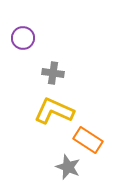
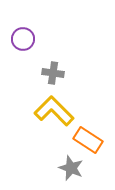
purple circle: moved 1 px down
yellow L-shape: rotated 21 degrees clockwise
gray star: moved 3 px right, 1 px down
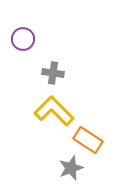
gray star: rotated 30 degrees clockwise
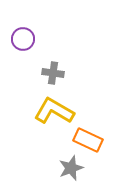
yellow L-shape: rotated 15 degrees counterclockwise
orange rectangle: rotated 8 degrees counterclockwise
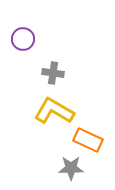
gray star: rotated 20 degrees clockwise
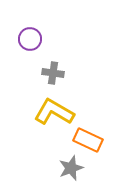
purple circle: moved 7 px right
yellow L-shape: moved 1 px down
gray star: rotated 20 degrees counterclockwise
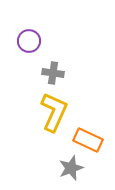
purple circle: moved 1 px left, 2 px down
yellow L-shape: rotated 84 degrees clockwise
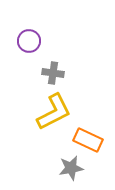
yellow L-shape: rotated 39 degrees clockwise
gray star: rotated 10 degrees clockwise
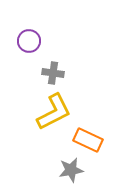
gray star: moved 2 px down
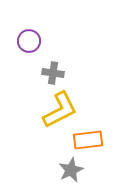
yellow L-shape: moved 6 px right, 2 px up
orange rectangle: rotated 32 degrees counterclockwise
gray star: rotated 15 degrees counterclockwise
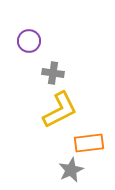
orange rectangle: moved 1 px right, 3 px down
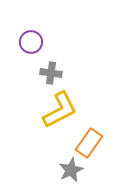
purple circle: moved 2 px right, 1 px down
gray cross: moved 2 px left
orange rectangle: rotated 48 degrees counterclockwise
